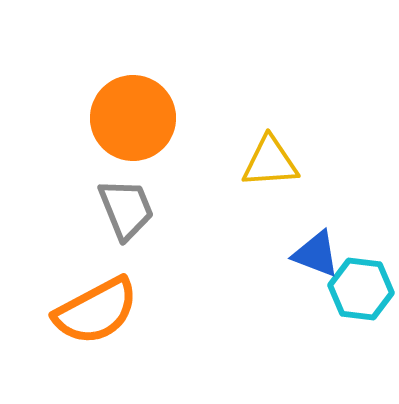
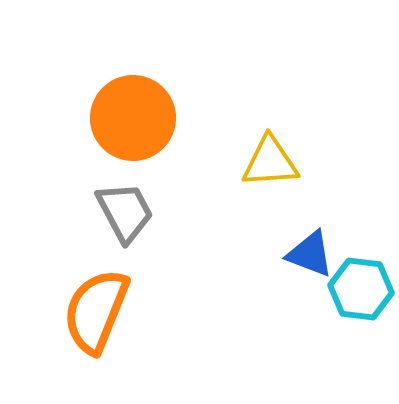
gray trapezoid: moved 1 px left, 3 px down; rotated 6 degrees counterclockwise
blue triangle: moved 6 px left
orange semicircle: rotated 140 degrees clockwise
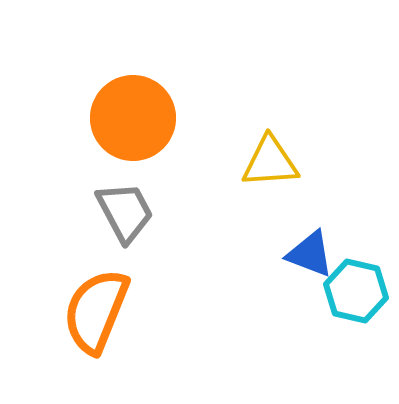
cyan hexagon: moved 5 px left, 2 px down; rotated 6 degrees clockwise
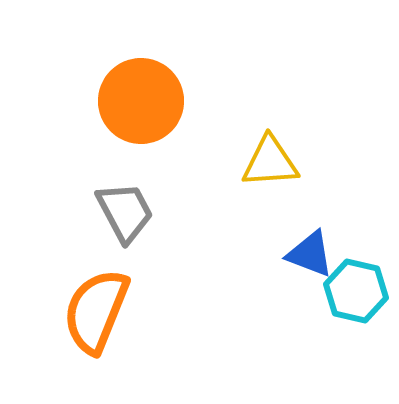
orange circle: moved 8 px right, 17 px up
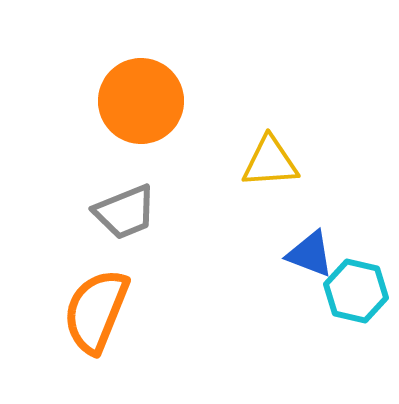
gray trapezoid: rotated 96 degrees clockwise
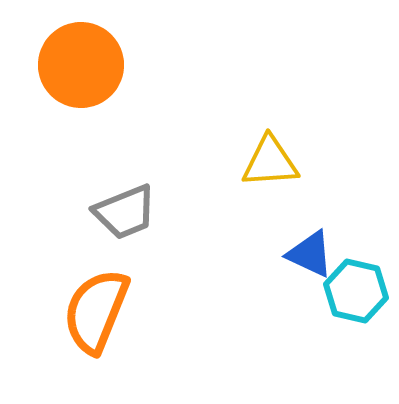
orange circle: moved 60 px left, 36 px up
blue triangle: rotated 4 degrees clockwise
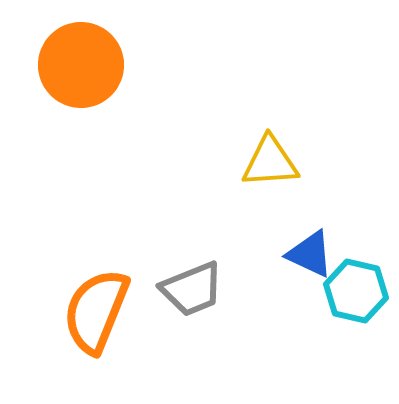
gray trapezoid: moved 67 px right, 77 px down
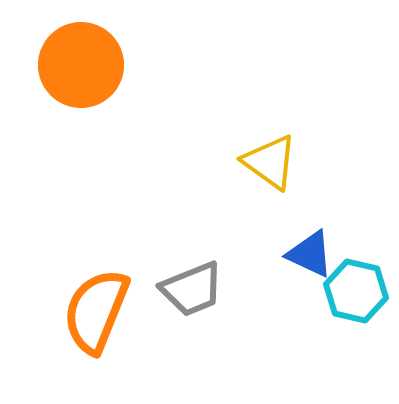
yellow triangle: rotated 40 degrees clockwise
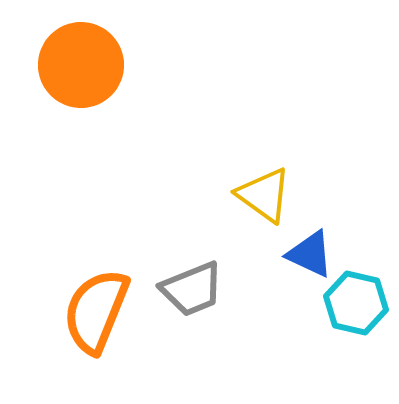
yellow triangle: moved 6 px left, 33 px down
cyan hexagon: moved 12 px down
